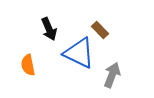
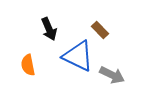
blue triangle: moved 1 px left, 3 px down
gray arrow: rotated 95 degrees clockwise
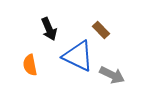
brown rectangle: moved 1 px right
orange semicircle: moved 2 px right
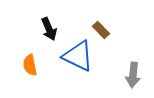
gray arrow: moved 21 px right; rotated 70 degrees clockwise
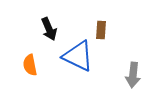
brown rectangle: rotated 48 degrees clockwise
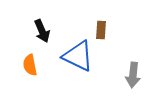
black arrow: moved 7 px left, 2 px down
